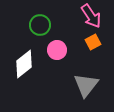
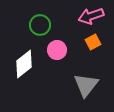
pink arrow: rotated 105 degrees clockwise
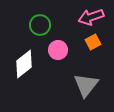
pink arrow: moved 1 px down
pink circle: moved 1 px right
